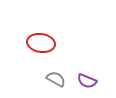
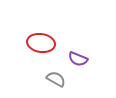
purple semicircle: moved 9 px left, 22 px up
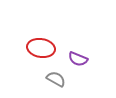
red ellipse: moved 5 px down
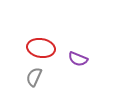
gray semicircle: moved 22 px left, 2 px up; rotated 96 degrees counterclockwise
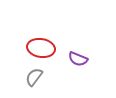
gray semicircle: rotated 12 degrees clockwise
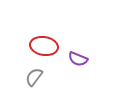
red ellipse: moved 3 px right, 2 px up
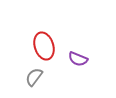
red ellipse: rotated 64 degrees clockwise
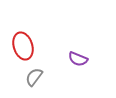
red ellipse: moved 21 px left
